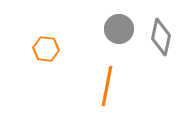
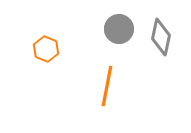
orange hexagon: rotated 15 degrees clockwise
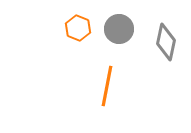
gray diamond: moved 5 px right, 5 px down
orange hexagon: moved 32 px right, 21 px up
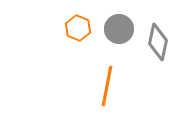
gray diamond: moved 8 px left
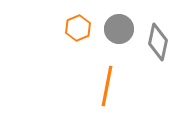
orange hexagon: rotated 15 degrees clockwise
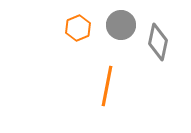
gray circle: moved 2 px right, 4 px up
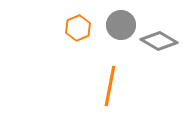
gray diamond: moved 1 px right, 1 px up; rotated 72 degrees counterclockwise
orange line: moved 3 px right
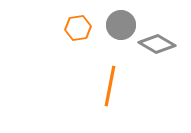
orange hexagon: rotated 15 degrees clockwise
gray diamond: moved 2 px left, 3 px down
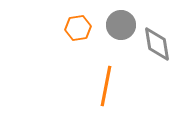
gray diamond: rotated 51 degrees clockwise
orange line: moved 4 px left
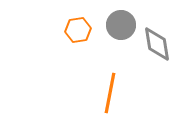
orange hexagon: moved 2 px down
orange line: moved 4 px right, 7 px down
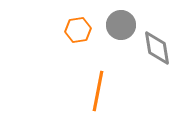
gray diamond: moved 4 px down
orange line: moved 12 px left, 2 px up
